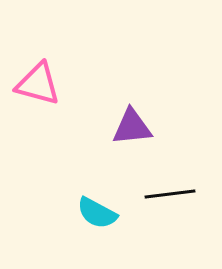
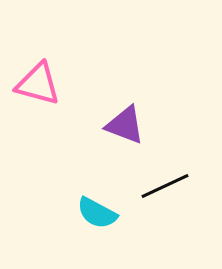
purple triangle: moved 7 px left, 2 px up; rotated 27 degrees clockwise
black line: moved 5 px left, 8 px up; rotated 18 degrees counterclockwise
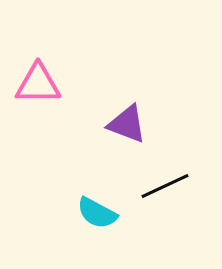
pink triangle: rotated 15 degrees counterclockwise
purple triangle: moved 2 px right, 1 px up
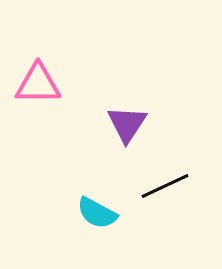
purple triangle: rotated 42 degrees clockwise
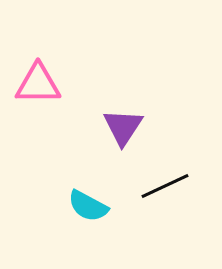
purple triangle: moved 4 px left, 3 px down
cyan semicircle: moved 9 px left, 7 px up
